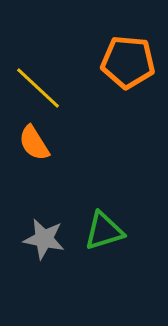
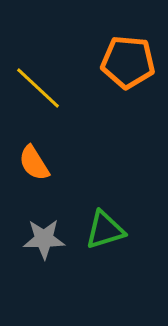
orange semicircle: moved 20 px down
green triangle: moved 1 px right, 1 px up
gray star: rotated 12 degrees counterclockwise
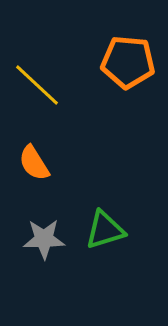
yellow line: moved 1 px left, 3 px up
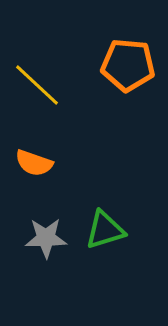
orange pentagon: moved 3 px down
orange semicircle: rotated 39 degrees counterclockwise
gray star: moved 2 px right, 1 px up
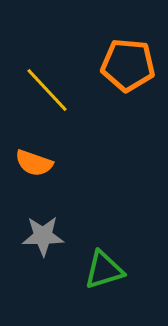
yellow line: moved 10 px right, 5 px down; rotated 4 degrees clockwise
green triangle: moved 1 px left, 40 px down
gray star: moved 3 px left, 2 px up
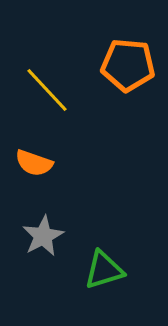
gray star: rotated 27 degrees counterclockwise
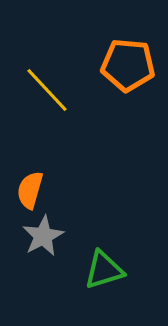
orange semicircle: moved 4 px left, 27 px down; rotated 87 degrees clockwise
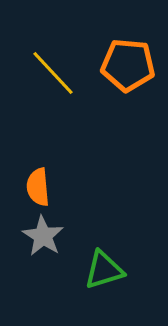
yellow line: moved 6 px right, 17 px up
orange semicircle: moved 8 px right, 3 px up; rotated 21 degrees counterclockwise
gray star: rotated 12 degrees counterclockwise
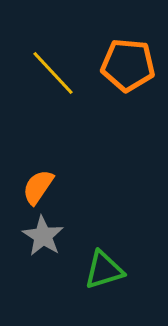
orange semicircle: rotated 39 degrees clockwise
